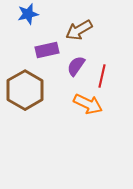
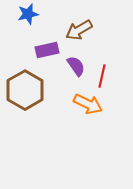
purple semicircle: rotated 110 degrees clockwise
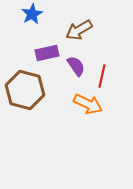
blue star: moved 4 px right; rotated 15 degrees counterclockwise
purple rectangle: moved 3 px down
brown hexagon: rotated 15 degrees counterclockwise
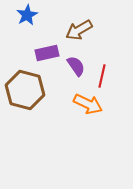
blue star: moved 5 px left, 1 px down
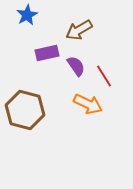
red line: moved 2 px right; rotated 45 degrees counterclockwise
brown hexagon: moved 20 px down
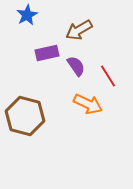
red line: moved 4 px right
brown hexagon: moved 6 px down
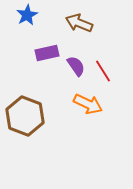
brown arrow: moved 7 px up; rotated 52 degrees clockwise
red line: moved 5 px left, 5 px up
brown hexagon: rotated 6 degrees clockwise
